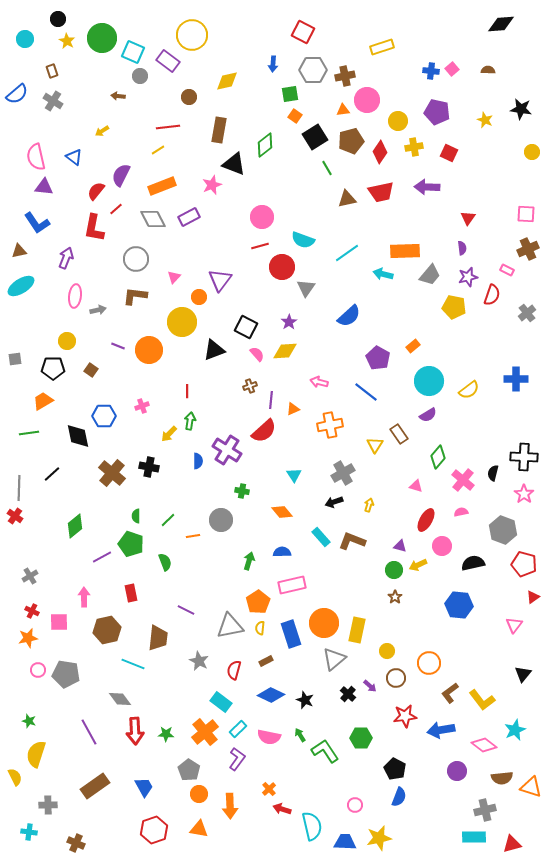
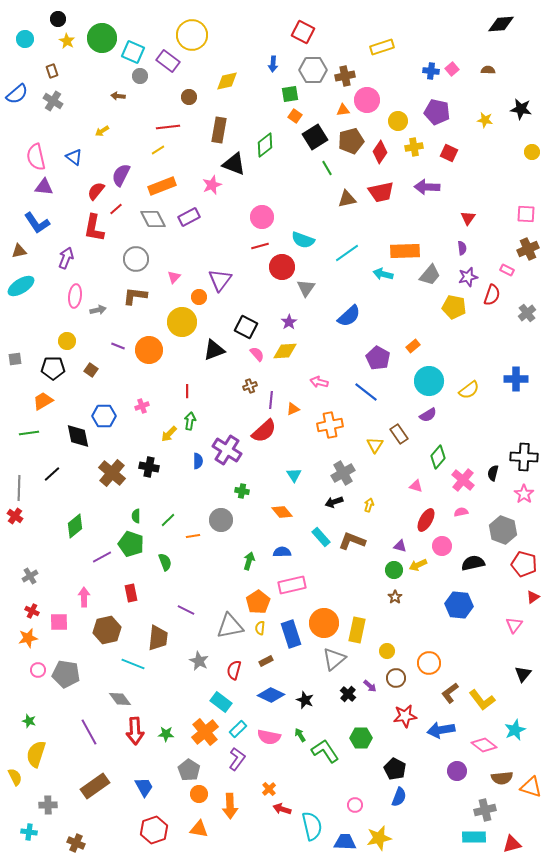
yellow star at (485, 120): rotated 14 degrees counterclockwise
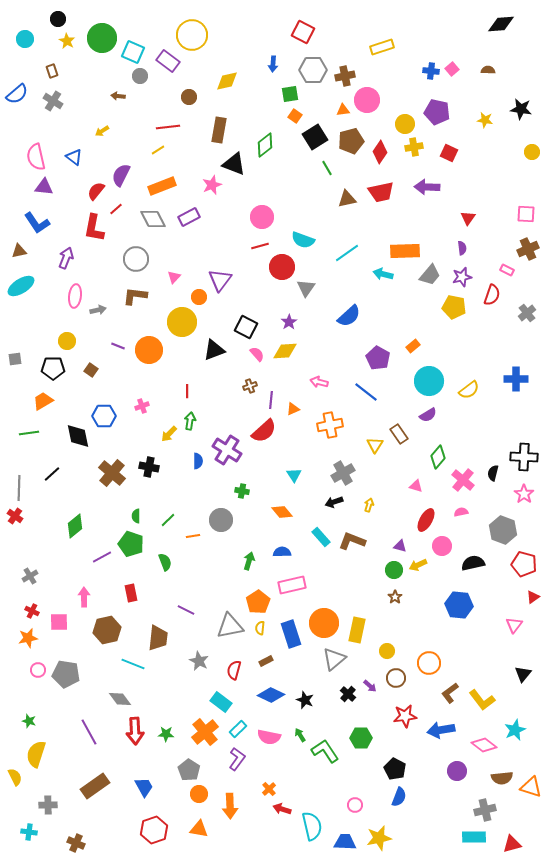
yellow circle at (398, 121): moved 7 px right, 3 px down
purple star at (468, 277): moved 6 px left
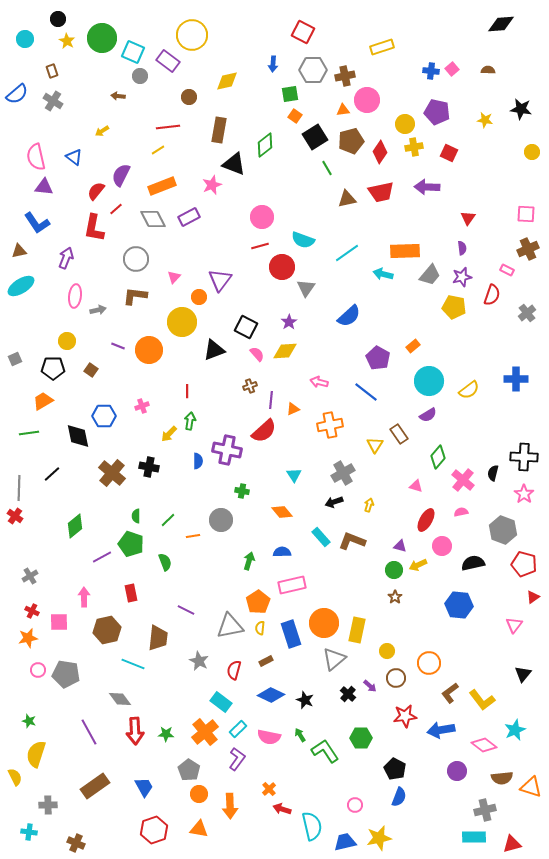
gray square at (15, 359): rotated 16 degrees counterclockwise
purple cross at (227, 450): rotated 20 degrees counterclockwise
blue trapezoid at (345, 842): rotated 15 degrees counterclockwise
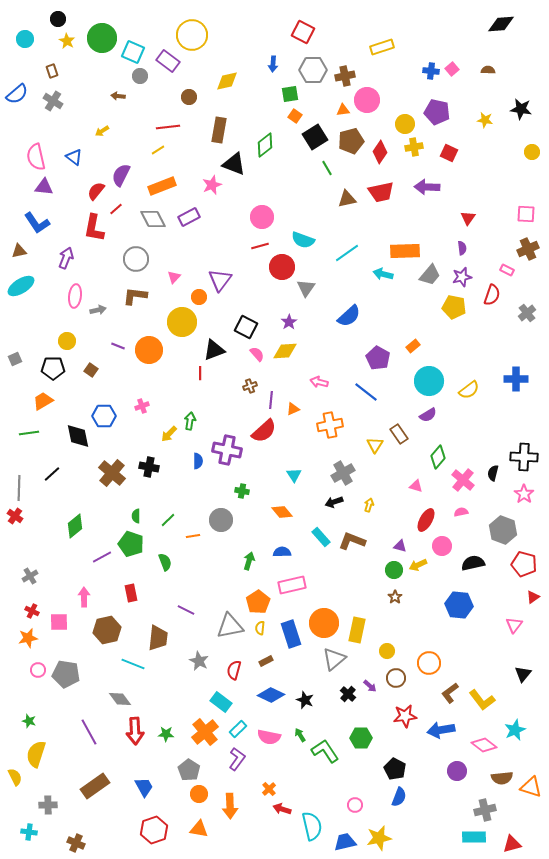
red line at (187, 391): moved 13 px right, 18 px up
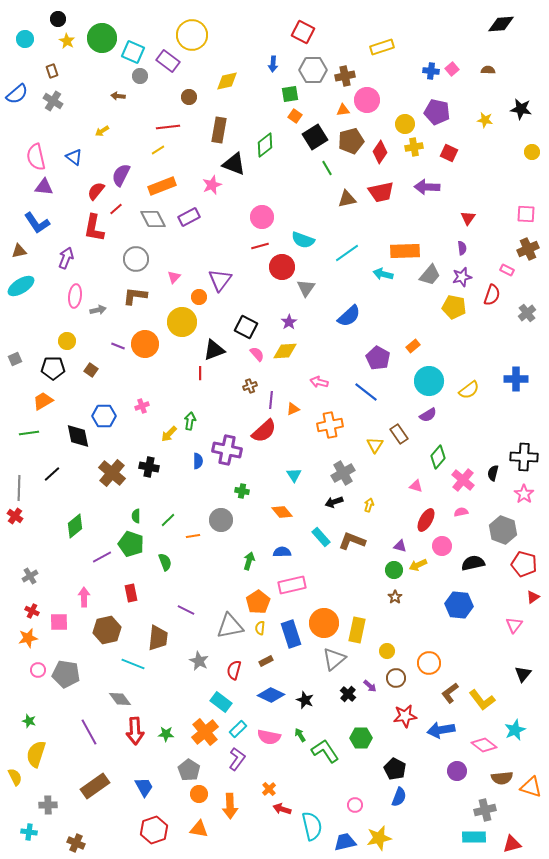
orange circle at (149, 350): moved 4 px left, 6 px up
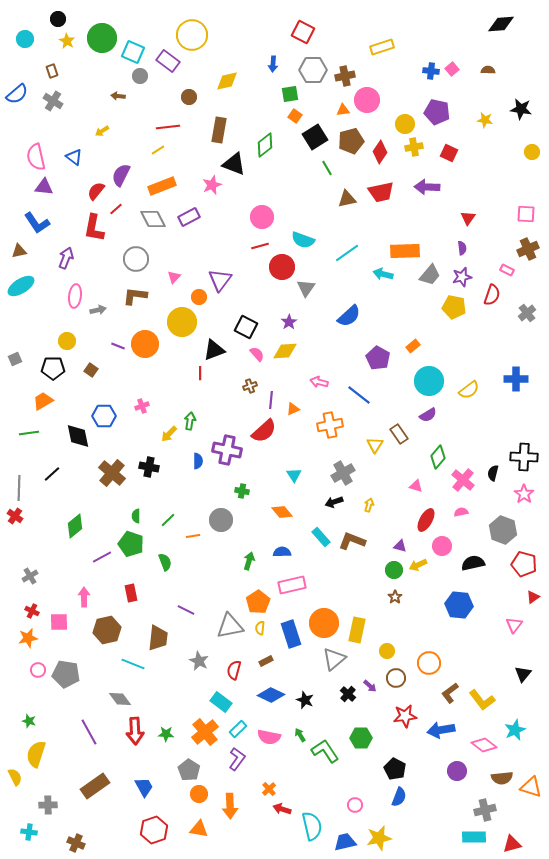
blue line at (366, 392): moved 7 px left, 3 px down
